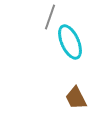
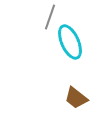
brown trapezoid: rotated 25 degrees counterclockwise
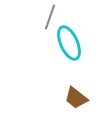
cyan ellipse: moved 1 px left, 1 px down
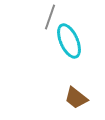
cyan ellipse: moved 2 px up
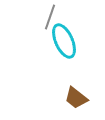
cyan ellipse: moved 5 px left
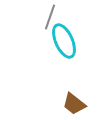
brown trapezoid: moved 2 px left, 6 px down
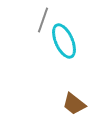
gray line: moved 7 px left, 3 px down
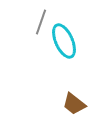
gray line: moved 2 px left, 2 px down
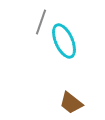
brown trapezoid: moved 3 px left, 1 px up
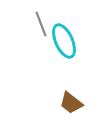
gray line: moved 2 px down; rotated 40 degrees counterclockwise
